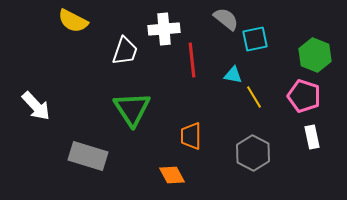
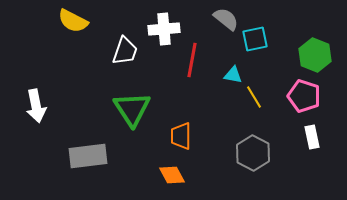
red line: rotated 16 degrees clockwise
white arrow: rotated 32 degrees clockwise
orange trapezoid: moved 10 px left
gray rectangle: rotated 24 degrees counterclockwise
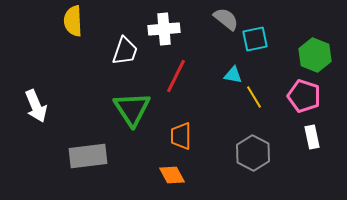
yellow semicircle: rotated 60 degrees clockwise
red line: moved 16 px left, 16 px down; rotated 16 degrees clockwise
white arrow: rotated 12 degrees counterclockwise
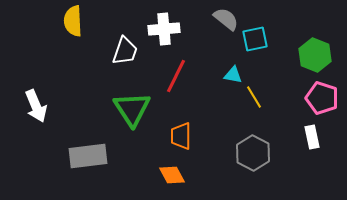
pink pentagon: moved 18 px right, 2 px down
